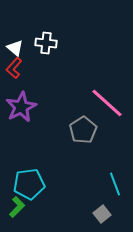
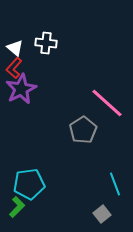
purple star: moved 18 px up
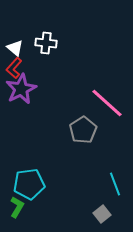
green L-shape: rotated 15 degrees counterclockwise
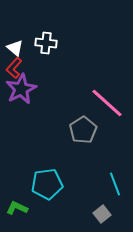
cyan pentagon: moved 18 px right
green L-shape: moved 1 px down; rotated 95 degrees counterclockwise
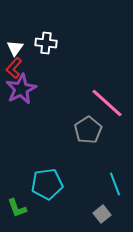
white triangle: rotated 24 degrees clockwise
gray pentagon: moved 5 px right
green L-shape: rotated 135 degrees counterclockwise
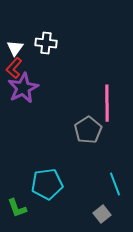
purple star: moved 2 px right, 1 px up
pink line: rotated 48 degrees clockwise
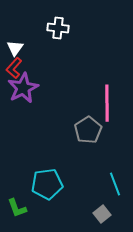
white cross: moved 12 px right, 15 px up
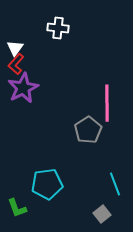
red L-shape: moved 2 px right, 4 px up
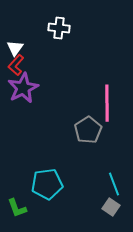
white cross: moved 1 px right
red L-shape: moved 1 px down
cyan line: moved 1 px left
gray square: moved 9 px right, 7 px up; rotated 18 degrees counterclockwise
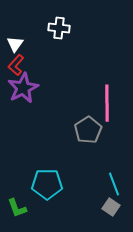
white triangle: moved 4 px up
cyan pentagon: rotated 8 degrees clockwise
